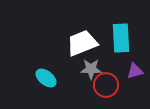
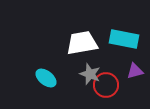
cyan rectangle: moved 3 px right, 1 px down; rotated 76 degrees counterclockwise
white trapezoid: rotated 12 degrees clockwise
gray star: moved 1 px left, 5 px down; rotated 20 degrees clockwise
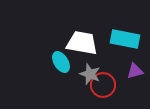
cyan rectangle: moved 1 px right
white trapezoid: rotated 20 degrees clockwise
cyan ellipse: moved 15 px right, 16 px up; rotated 20 degrees clockwise
red circle: moved 3 px left
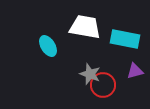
white trapezoid: moved 3 px right, 16 px up
cyan ellipse: moved 13 px left, 16 px up
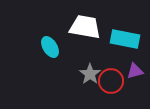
cyan ellipse: moved 2 px right, 1 px down
gray star: rotated 15 degrees clockwise
red circle: moved 8 px right, 4 px up
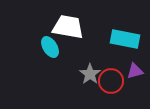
white trapezoid: moved 17 px left
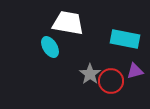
white trapezoid: moved 4 px up
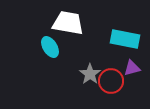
purple triangle: moved 3 px left, 3 px up
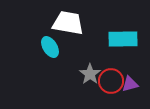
cyan rectangle: moved 2 px left; rotated 12 degrees counterclockwise
purple triangle: moved 2 px left, 16 px down
